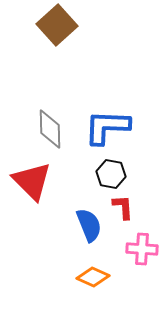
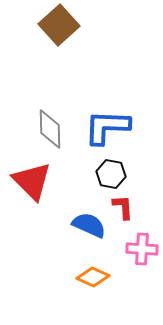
brown square: moved 2 px right
blue semicircle: rotated 44 degrees counterclockwise
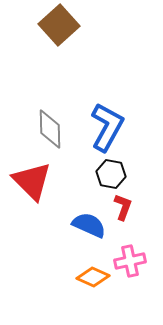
blue L-shape: rotated 117 degrees clockwise
red L-shape: rotated 24 degrees clockwise
pink cross: moved 12 px left, 12 px down; rotated 16 degrees counterclockwise
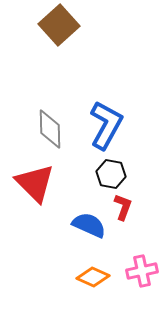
blue L-shape: moved 1 px left, 2 px up
red triangle: moved 3 px right, 2 px down
pink cross: moved 12 px right, 10 px down
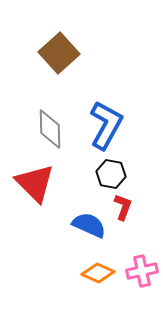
brown square: moved 28 px down
orange diamond: moved 5 px right, 4 px up
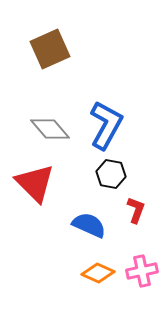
brown square: moved 9 px left, 4 px up; rotated 18 degrees clockwise
gray diamond: rotated 39 degrees counterclockwise
red L-shape: moved 13 px right, 3 px down
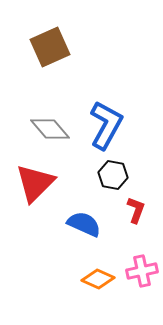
brown square: moved 2 px up
black hexagon: moved 2 px right, 1 px down
red triangle: rotated 30 degrees clockwise
blue semicircle: moved 5 px left, 1 px up
orange diamond: moved 6 px down
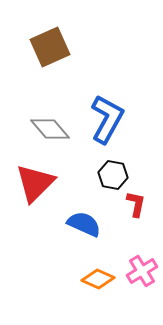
blue L-shape: moved 1 px right, 6 px up
red L-shape: moved 6 px up; rotated 8 degrees counterclockwise
pink cross: rotated 20 degrees counterclockwise
